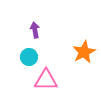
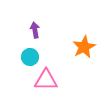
orange star: moved 5 px up
cyan circle: moved 1 px right
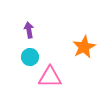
purple arrow: moved 6 px left
pink triangle: moved 4 px right, 3 px up
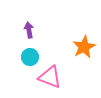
pink triangle: rotated 20 degrees clockwise
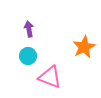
purple arrow: moved 1 px up
cyan circle: moved 2 px left, 1 px up
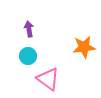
orange star: rotated 20 degrees clockwise
pink triangle: moved 2 px left, 2 px down; rotated 15 degrees clockwise
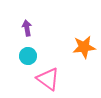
purple arrow: moved 2 px left, 1 px up
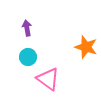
orange star: moved 2 px right; rotated 25 degrees clockwise
cyan circle: moved 1 px down
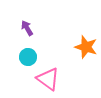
purple arrow: rotated 21 degrees counterclockwise
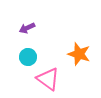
purple arrow: rotated 84 degrees counterclockwise
orange star: moved 7 px left, 7 px down
